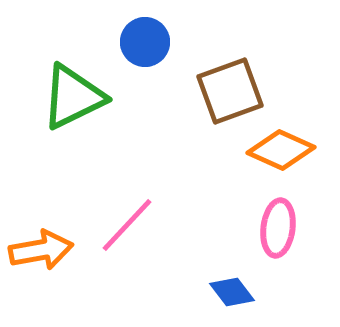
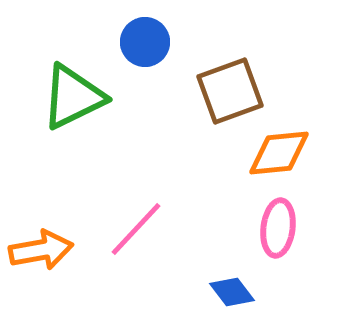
orange diamond: moved 2 px left, 3 px down; rotated 30 degrees counterclockwise
pink line: moved 9 px right, 4 px down
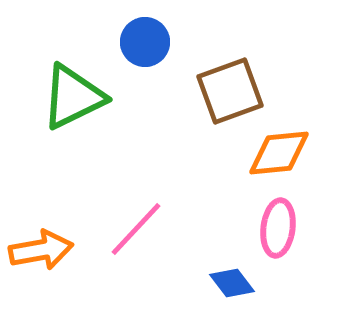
blue diamond: moved 9 px up
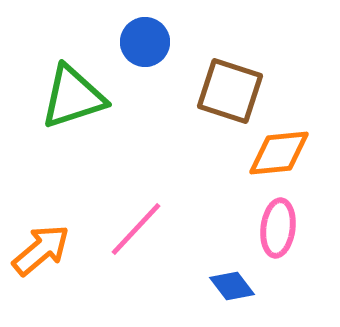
brown square: rotated 38 degrees clockwise
green triangle: rotated 8 degrees clockwise
orange arrow: rotated 30 degrees counterclockwise
blue diamond: moved 3 px down
